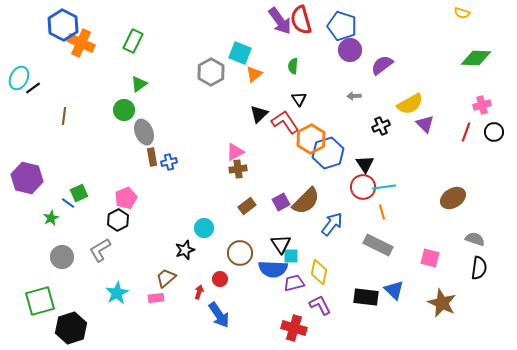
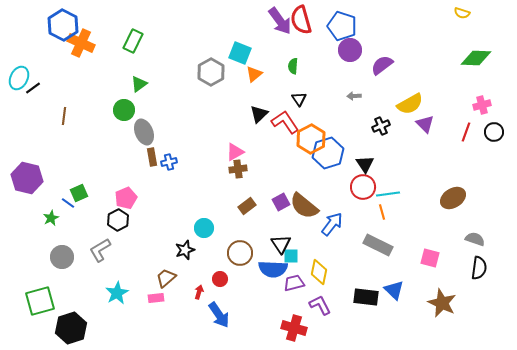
cyan line at (384, 187): moved 4 px right, 7 px down
brown semicircle at (306, 201): moved 2 px left, 5 px down; rotated 84 degrees clockwise
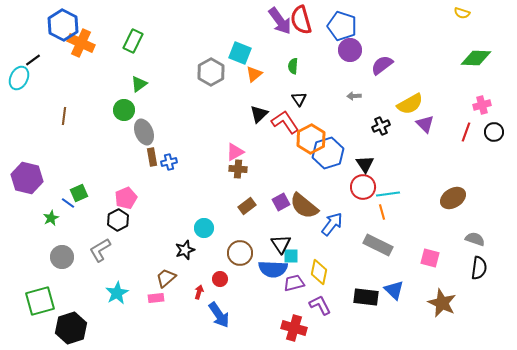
black line at (33, 88): moved 28 px up
brown cross at (238, 169): rotated 12 degrees clockwise
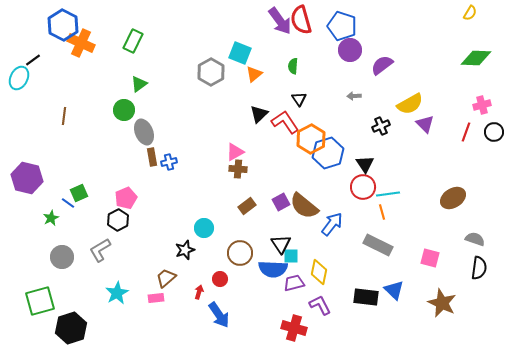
yellow semicircle at (462, 13): moved 8 px right; rotated 77 degrees counterclockwise
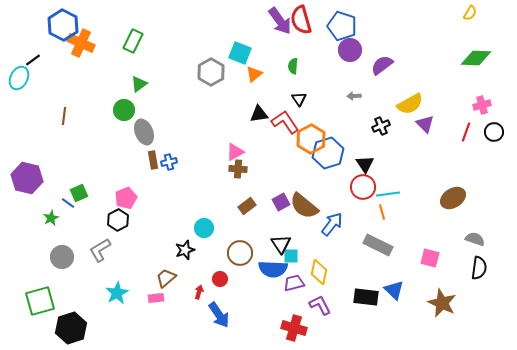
black triangle at (259, 114): rotated 36 degrees clockwise
brown rectangle at (152, 157): moved 1 px right, 3 px down
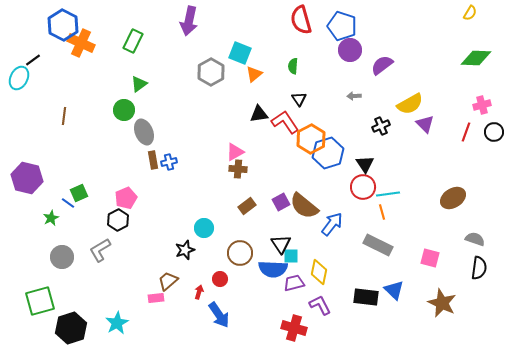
purple arrow at (280, 21): moved 91 px left; rotated 48 degrees clockwise
brown trapezoid at (166, 278): moved 2 px right, 3 px down
cyan star at (117, 293): moved 30 px down
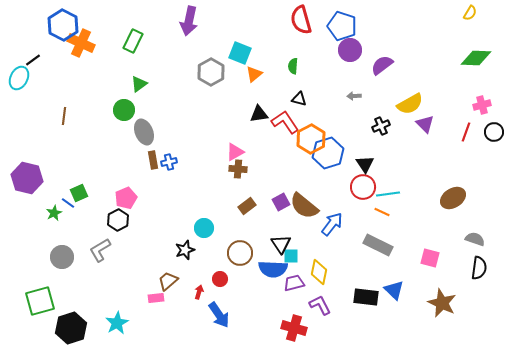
black triangle at (299, 99): rotated 42 degrees counterclockwise
orange line at (382, 212): rotated 49 degrees counterclockwise
green star at (51, 218): moved 3 px right, 5 px up
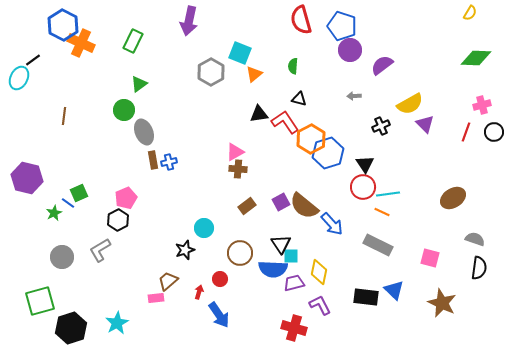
blue arrow at (332, 224): rotated 100 degrees clockwise
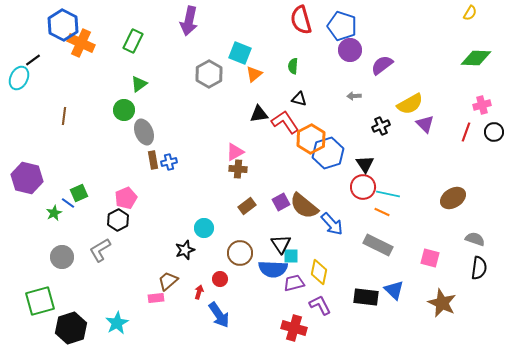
gray hexagon at (211, 72): moved 2 px left, 2 px down
cyan line at (388, 194): rotated 20 degrees clockwise
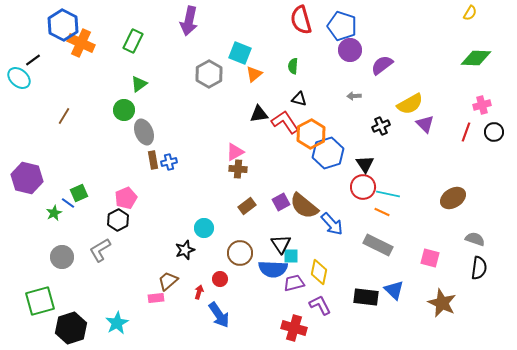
cyan ellipse at (19, 78): rotated 75 degrees counterclockwise
brown line at (64, 116): rotated 24 degrees clockwise
orange hexagon at (311, 139): moved 5 px up
